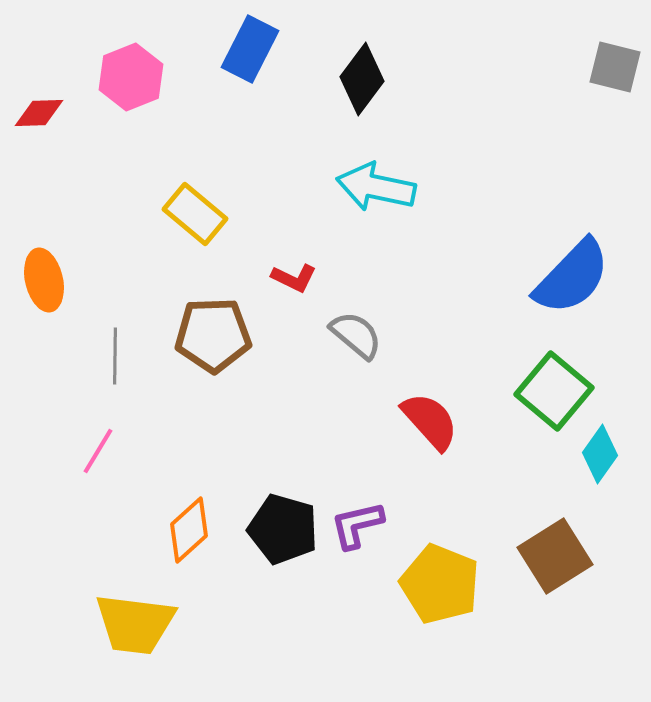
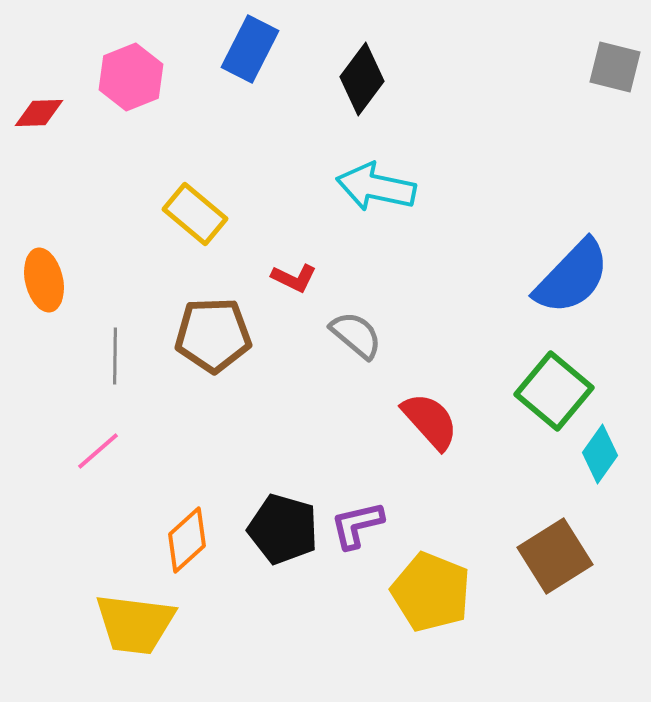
pink line: rotated 18 degrees clockwise
orange diamond: moved 2 px left, 10 px down
yellow pentagon: moved 9 px left, 8 px down
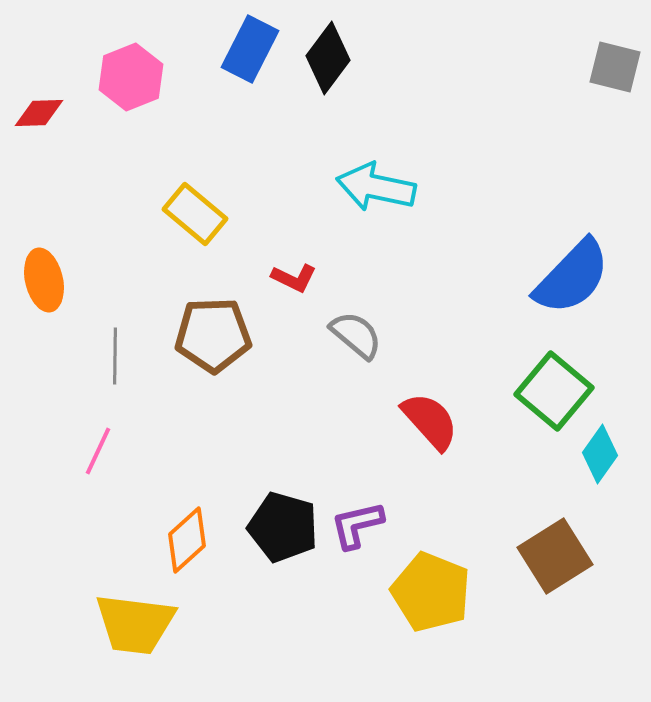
black diamond: moved 34 px left, 21 px up
pink line: rotated 24 degrees counterclockwise
black pentagon: moved 2 px up
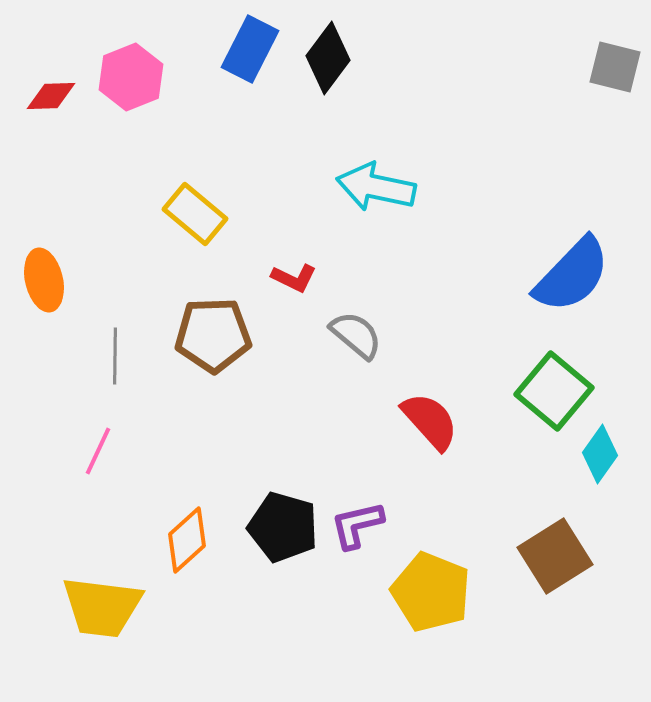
red diamond: moved 12 px right, 17 px up
blue semicircle: moved 2 px up
yellow trapezoid: moved 33 px left, 17 px up
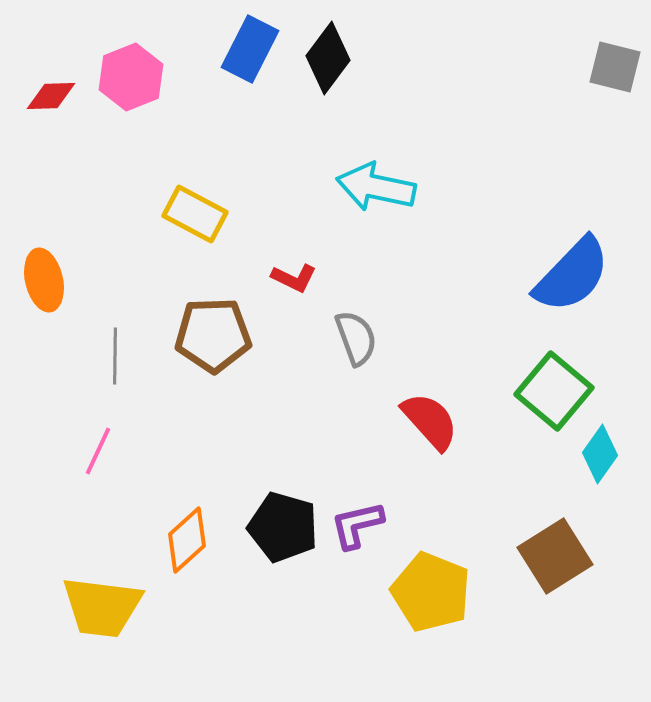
yellow rectangle: rotated 12 degrees counterclockwise
gray semicircle: moved 3 px down; rotated 30 degrees clockwise
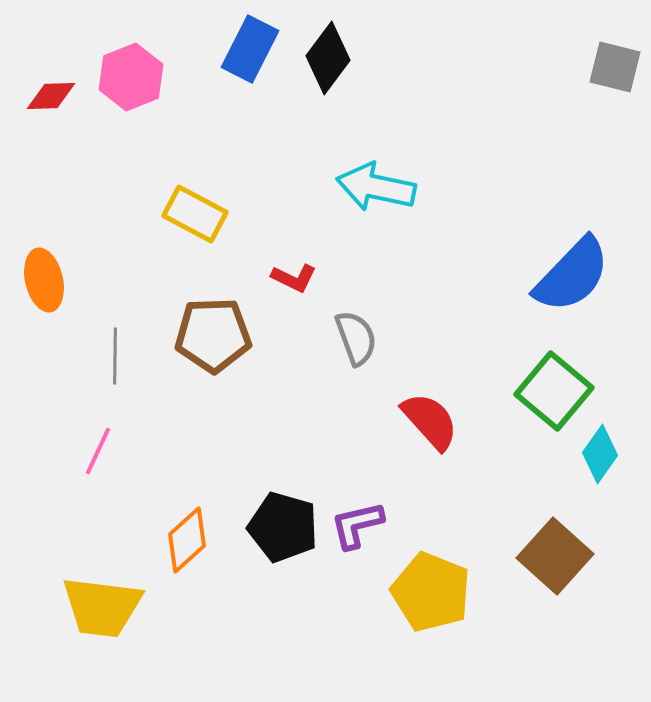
brown square: rotated 16 degrees counterclockwise
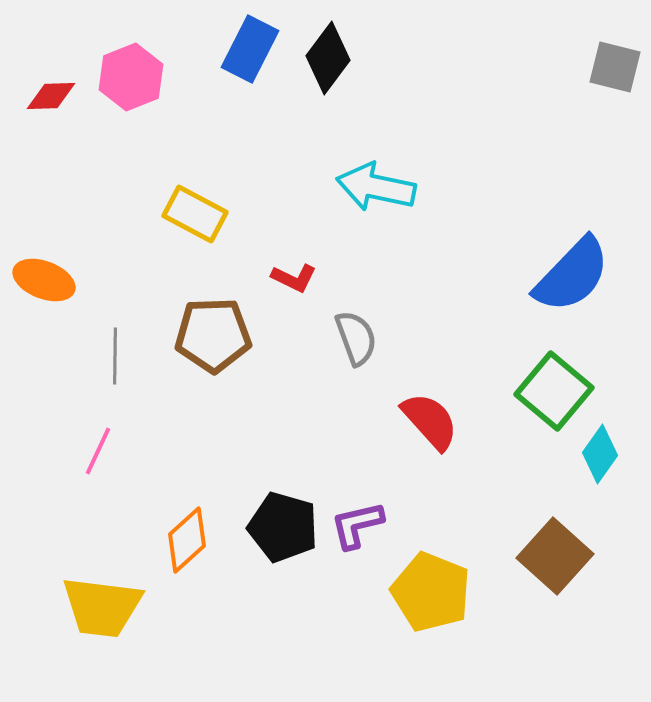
orange ellipse: rotated 56 degrees counterclockwise
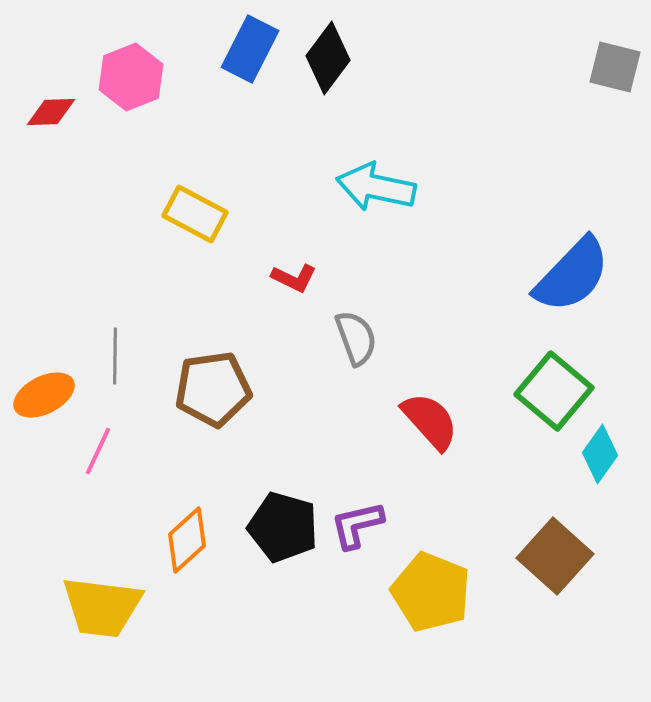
red diamond: moved 16 px down
orange ellipse: moved 115 px down; rotated 48 degrees counterclockwise
brown pentagon: moved 54 px down; rotated 6 degrees counterclockwise
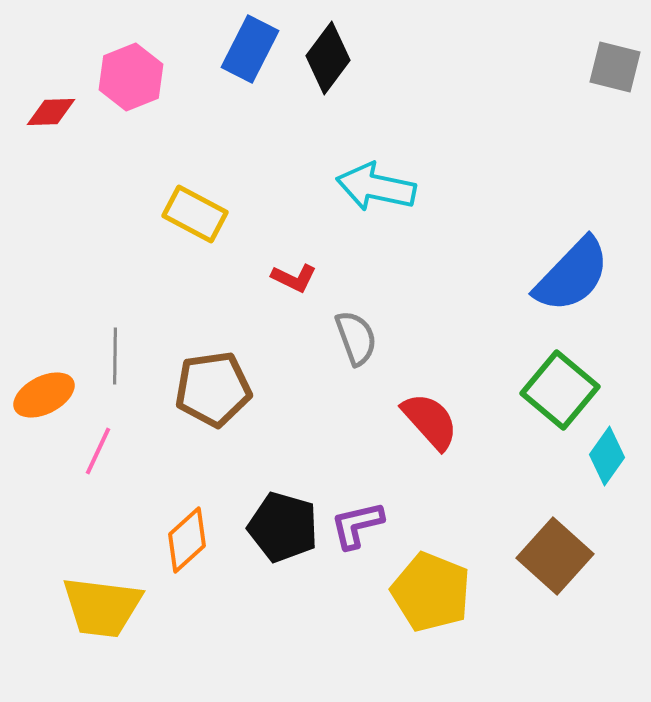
green square: moved 6 px right, 1 px up
cyan diamond: moved 7 px right, 2 px down
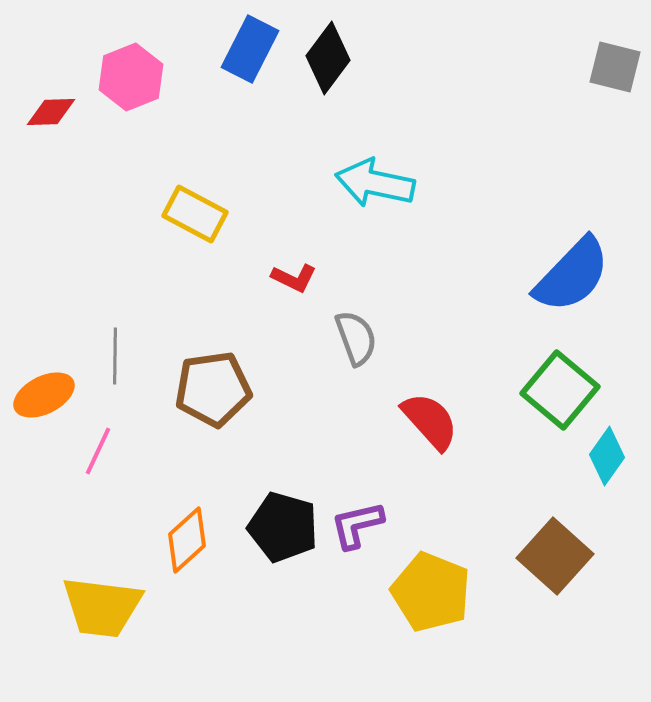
cyan arrow: moved 1 px left, 4 px up
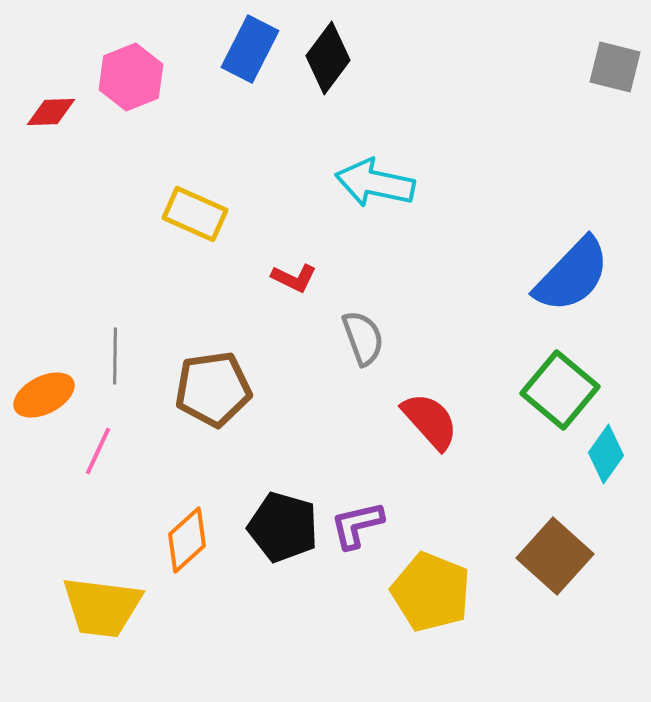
yellow rectangle: rotated 4 degrees counterclockwise
gray semicircle: moved 7 px right
cyan diamond: moved 1 px left, 2 px up
